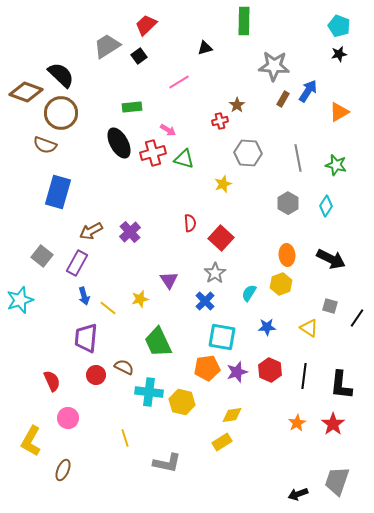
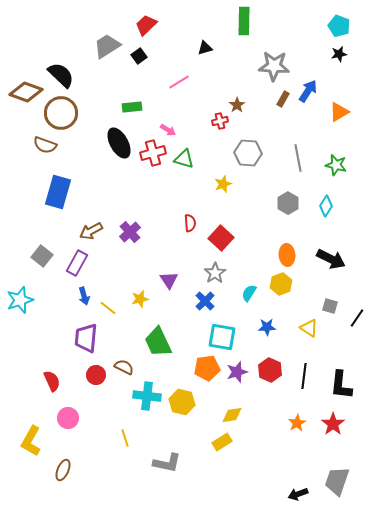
cyan cross at (149, 392): moved 2 px left, 4 px down
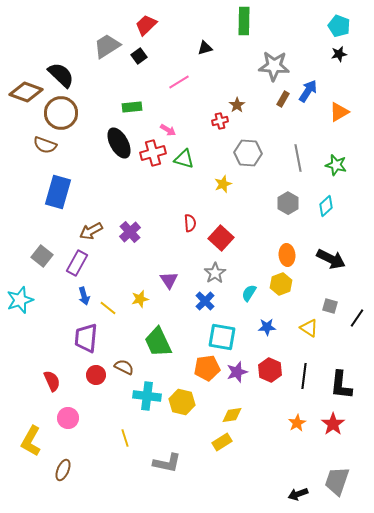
cyan diamond at (326, 206): rotated 15 degrees clockwise
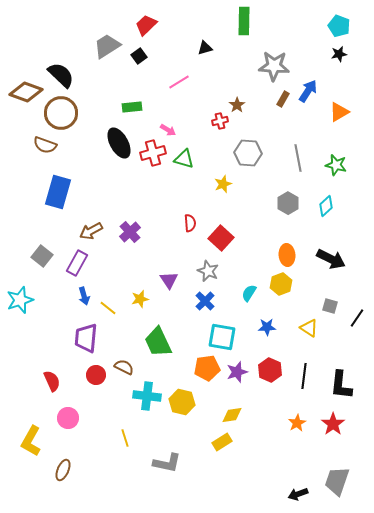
gray star at (215, 273): moved 7 px left, 2 px up; rotated 15 degrees counterclockwise
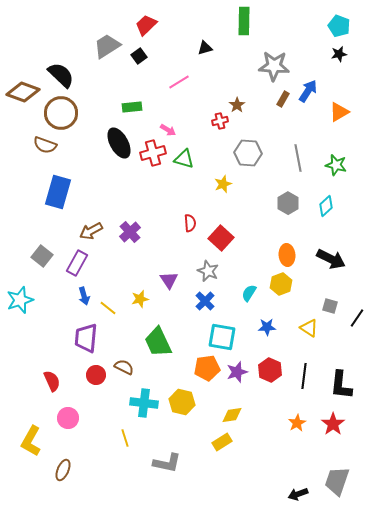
brown diamond at (26, 92): moved 3 px left
cyan cross at (147, 396): moved 3 px left, 7 px down
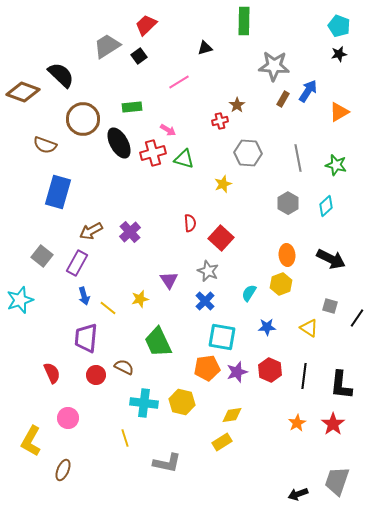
brown circle at (61, 113): moved 22 px right, 6 px down
red semicircle at (52, 381): moved 8 px up
